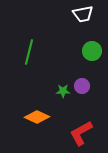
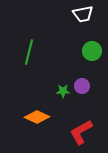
red L-shape: moved 1 px up
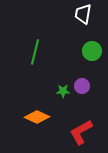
white trapezoid: rotated 110 degrees clockwise
green line: moved 6 px right
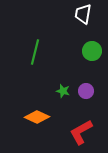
purple circle: moved 4 px right, 5 px down
green star: rotated 16 degrees clockwise
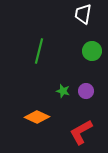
green line: moved 4 px right, 1 px up
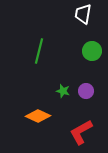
orange diamond: moved 1 px right, 1 px up
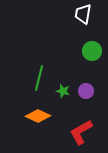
green line: moved 27 px down
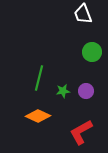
white trapezoid: rotated 30 degrees counterclockwise
green circle: moved 1 px down
green star: rotated 24 degrees counterclockwise
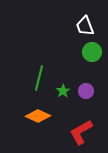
white trapezoid: moved 2 px right, 12 px down
green star: rotated 24 degrees counterclockwise
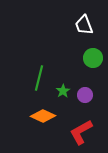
white trapezoid: moved 1 px left, 1 px up
green circle: moved 1 px right, 6 px down
purple circle: moved 1 px left, 4 px down
orange diamond: moved 5 px right
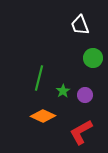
white trapezoid: moved 4 px left
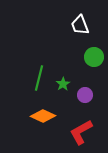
green circle: moved 1 px right, 1 px up
green star: moved 7 px up
